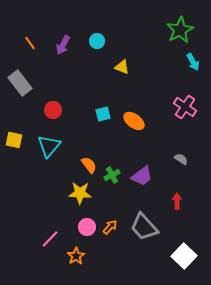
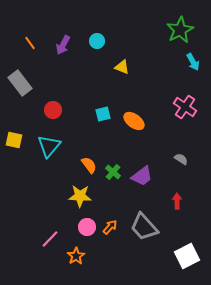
green cross: moved 1 px right, 3 px up; rotated 21 degrees counterclockwise
yellow star: moved 3 px down
white square: moved 3 px right; rotated 20 degrees clockwise
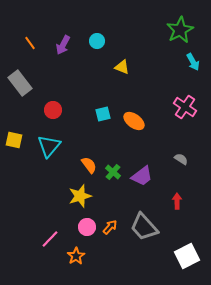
yellow star: rotated 20 degrees counterclockwise
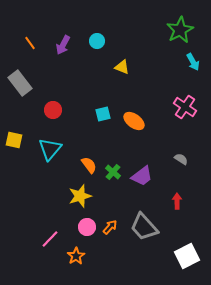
cyan triangle: moved 1 px right, 3 px down
